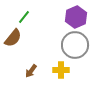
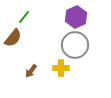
yellow cross: moved 2 px up
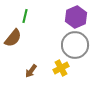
green line: moved 1 px right, 1 px up; rotated 24 degrees counterclockwise
yellow cross: rotated 28 degrees counterclockwise
